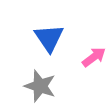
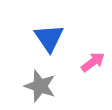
pink arrow: moved 1 px left, 5 px down
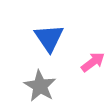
gray star: rotated 12 degrees clockwise
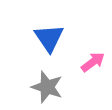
gray star: moved 7 px right, 1 px down; rotated 12 degrees counterclockwise
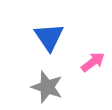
blue triangle: moved 1 px up
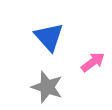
blue triangle: rotated 8 degrees counterclockwise
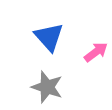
pink arrow: moved 3 px right, 10 px up
